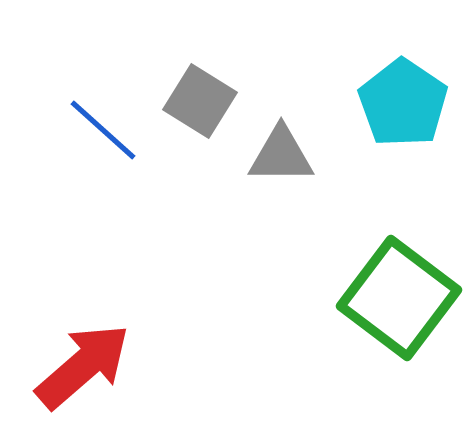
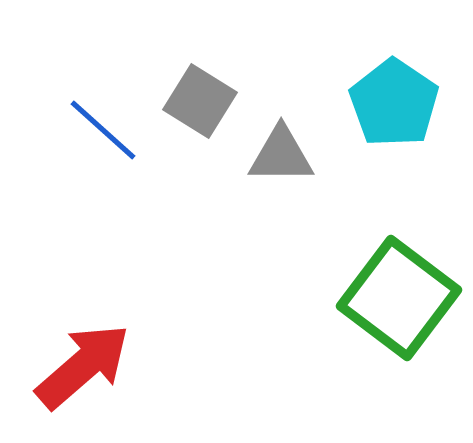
cyan pentagon: moved 9 px left
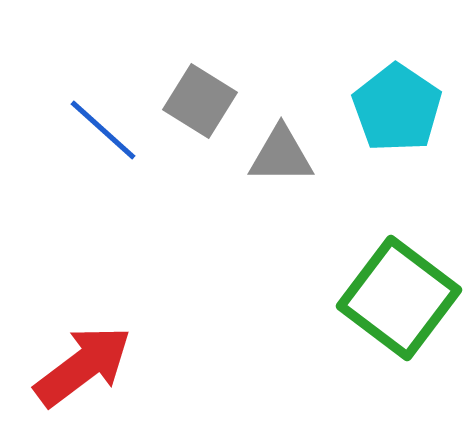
cyan pentagon: moved 3 px right, 5 px down
red arrow: rotated 4 degrees clockwise
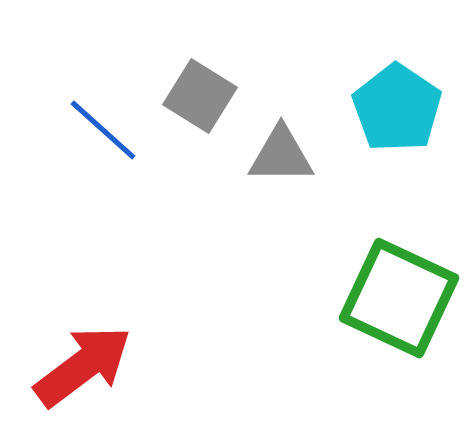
gray square: moved 5 px up
green square: rotated 12 degrees counterclockwise
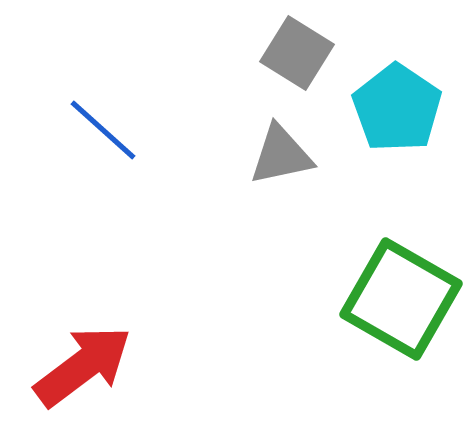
gray square: moved 97 px right, 43 px up
gray triangle: rotated 12 degrees counterclockwise
green square: moved 2 px right, 1 px down; rotated 5 degrees clockwise
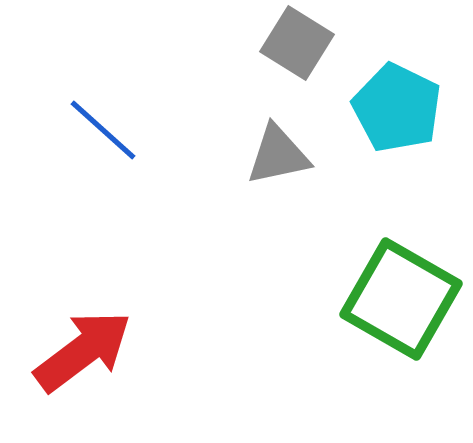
gray square: moved 10 px up
cyan pentagon: rotated 8 degrees counterclockwise
gray triangle: moved 3 px left
red arrow: moved 15 px up
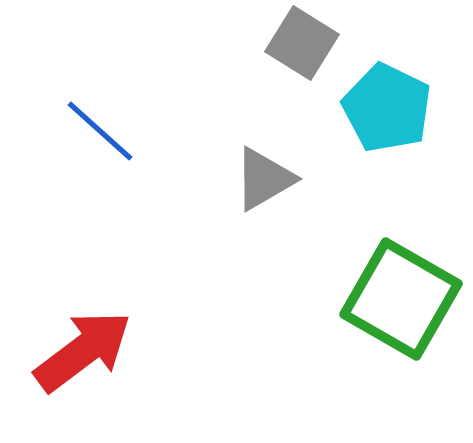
gray square: moved 5 px right
cyan pentagon: moved 10 px left
blue line: moved 3 px left, 1 px down
gray triangle: moved 14 px left, 24 px down; rotated 18 degrees counterclockwise
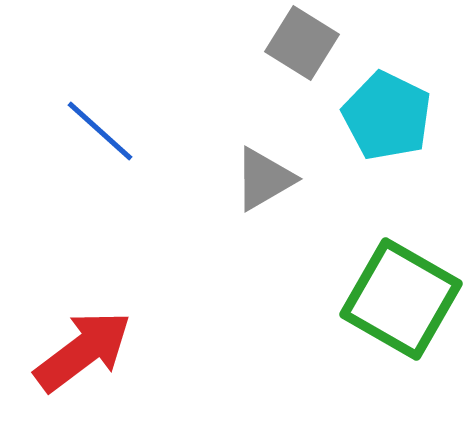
cyan pentagon: moved 8 px down
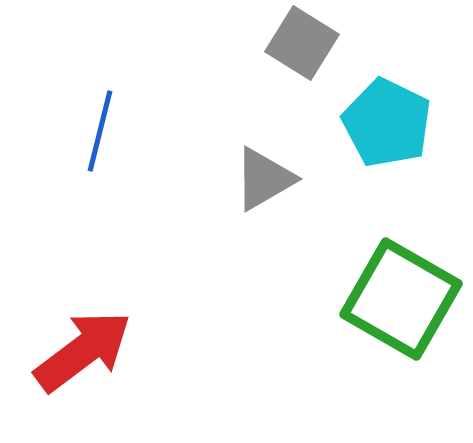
cyan pentagon: moved 7 px down
blue line: rotated 62 degrees clockwise
